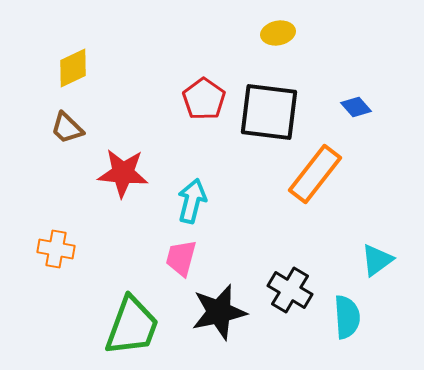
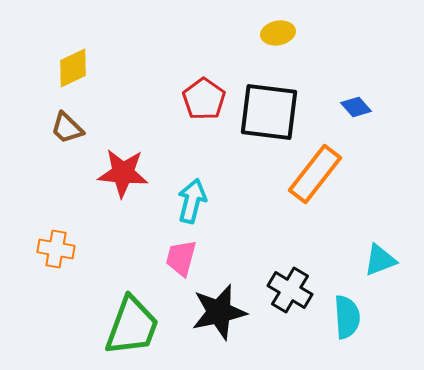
cyan triangle: moved 3 px right; rotated 15 degrees clockwise
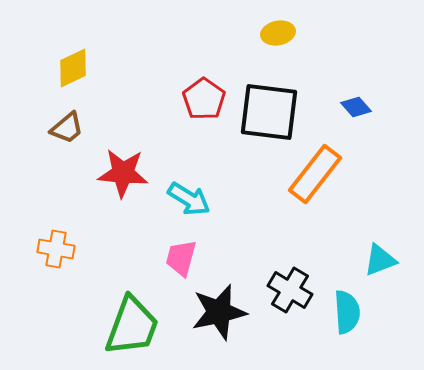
brown trapezoid: rotated 84 degrees counterclockwise
cyan arrow: moved 3 px left, 2 px up; rotated 108 degrees clockwise
cyan semicircle: moved 5 px up
